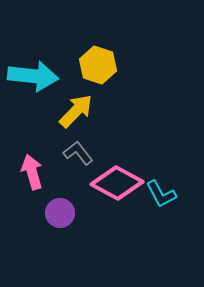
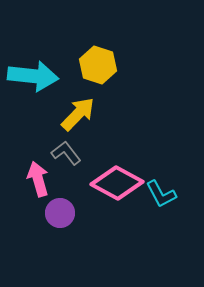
yellow arrow: moved 2 px right, 3 px down
gray L-shape: moved 12 px left
pink arrow: moved 6 px right, 7 px down
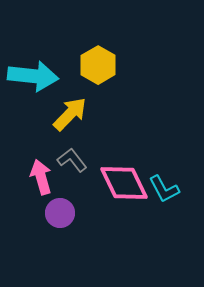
yellow hexagon: rotated 12 degrees clockwise
yellow arrow: moved 8 px left
gray L-shape: moved 6 px right, 7 px down
pink arrow: moved 3 px right, 2 px up
pink diamond: moved 7 px right; rotated 36 degrees clockwise
cyan L-shape: moved 3 px right, 5 px up
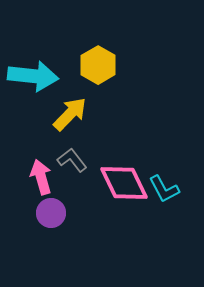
purple circle: moved 9 px left
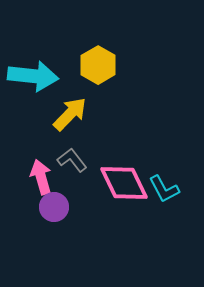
purple circle: moved 3 px right, 6 px up
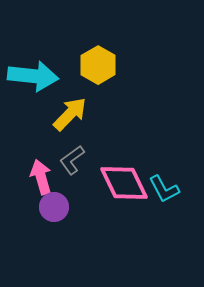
gray L-shape: rotated 88 degrees counterclockwise
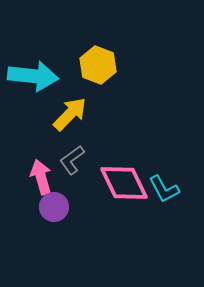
yellow hexagon: rotated 9 degrees counterclockwise
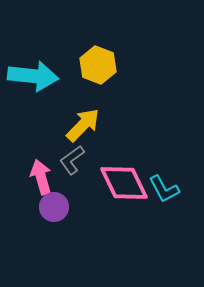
yellow arrow: moved 13 px right, 11 px down
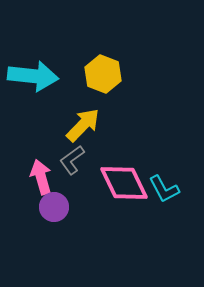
yellow hexagon: moved 5 px right, 9 px down
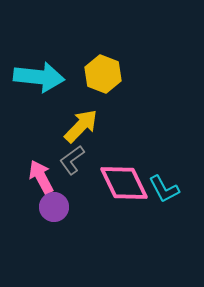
cyan arrow: moved 6 px right, 1 px down
yellow arrow: moved 2 px left, 1 px down
pink arrow: rotated 12 degrees counterclockwise
